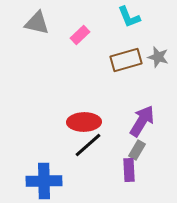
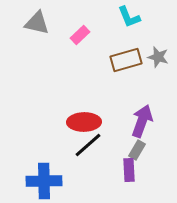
purple arrow: rotated 12 degrees counterclockwise
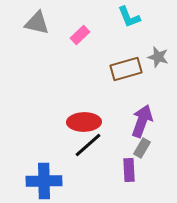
brown rectangle: moved 9 px down
gray rectangle: moved 5 px right, 2 px up
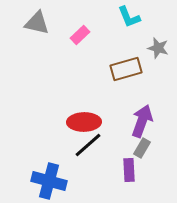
gray star: moved 9 px up
blue cross: moved 5 px right; rotated 16 degrees clockwise
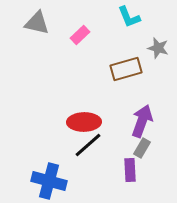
purple rectangle: moved 1 px right
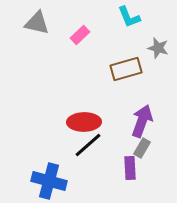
purple rectangle: moved 2 px up
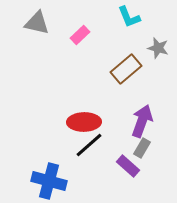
brown rectangle: rotated 24 degrees counterclockwise
black line: moved 1 px right
purple rectangle: moved 2 px left, 2 px up; rotated 45 degrees counterclockwise
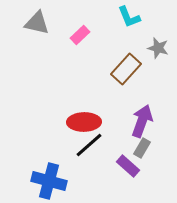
brown rectangle: rotated 8 degrees counterclockwise
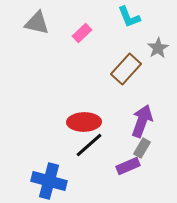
pink rectangle: moved 2 px right, 2 px up
gray star: rotated 25 degrees clockwise
purple rectangle: rotated 65 degrees counterclockwise
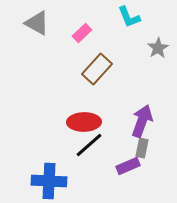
gray triangle: rotated 16 degrees clockwise
brown rectangle: moved 29 px left
gray rectangle: rotated 18 degrees counterclockwise
blue cross: rotated 12 degrees counterclockwise
